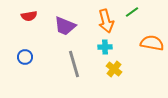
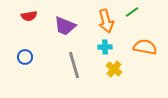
orange semicircle: moved 7 px left, 4 px down
gray line: moved 1 px down
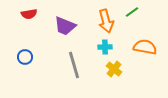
red semicircle: moved 2 px up
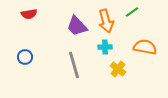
purple trapezoid: moved 12 px right; rotated 25 degrees clockwise
yellow cross: moved 4 px right
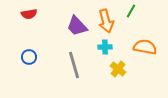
green line: moved 1 px left, 1 px up; rotated 24 degrees counterclockwise
blue circle: moved 4 px right
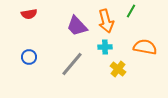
gray line: moved 2 px left, 1 px up; rotated 56 degrees clockwise
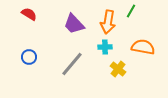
red semicircle: rotated 140 degrees counterclockwise
orange arrow: moved 2 px right, 1 px down; rotated 25 degrees clockwise
purple trapezoid: moved 3 px left, 2 px up
orange semicircle: moved 2 px left
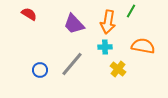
orange semicircle: moved 1 px up
blue circle: moved 11 px right, 13 px down
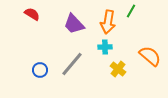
red semicircle: moved 3 px right
orange semicircle: moved 7 px right, 10 px down; rotated 30 degrees clockwise
